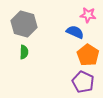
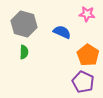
pink star: moved 1 px left, 1 px up
blue semicircle: moved 13 px left
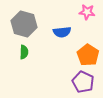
pink star: moved 2 px up
blue semicircle: rotated 150 degrees clockwise
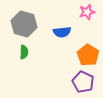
pink star: rotated 21 degrees counterclockwise
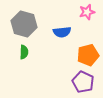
orange pentagon: rotated 25 degrees clockwise
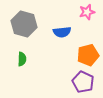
green semicircle: moved 2 px left, 7 px down
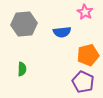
pink star: moved 2 px left; rotated 28 degrees counterclockwise
gray hexagon: rotated 20 degrees counterclockwise
green semicircle: moved 10 px down
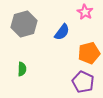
gray hexagon: rotated 10 degrees counterclockwise
blue semicircle: rotated 48 degrees counterclockwise
orange pentagon: moved 1 px right, 2 px up
